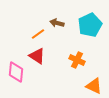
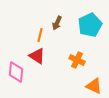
brown arrow: rotated 80 degrees counterclockwise
orange line: moved 2 px right, 1 px down; rotated 40 degrees counterclockwise
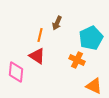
cyan pentagon: moved 1 px right, 13 px down
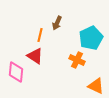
red triangle: moved 2 px left
orange triangle: moved 2 px right
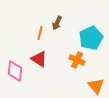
orange line: moved 2 px up
red triangle: moved 4 px right, 3 px down
pink diamond: moved 1 px left, 1 px up
orange triangle: rotated 24 degrees clockwise
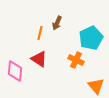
orange cross: moved 1 px left
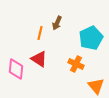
orange cross: moved 4 px down
pink diamond: moved 1 px right, 2 px up
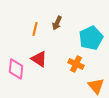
orange line: moved 5 px left, 4 px up
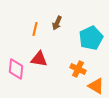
red triangle: rotated 24 degrees counterclockwise
orange cross: moved 2 px right, 5 px down
orange triangle: rotated 18 degrees counterclockwise
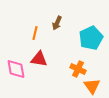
orange line: moved 4 px down
pink diamond: rotated 15 degrees counterclockwise
orange triangle: moved 4 px left; rotated 24 degrees clockwise
